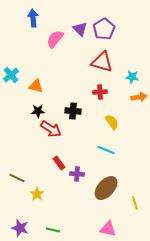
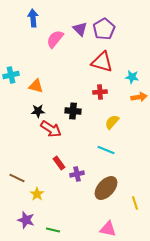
cyan cross: rotated 28 degrees clockwise
yellow semicircle: rotated 105 degrees counterclockwise
purple cross: rotated 16 degrees counterclockwise
purple star: moved 6 px right, 8 px up
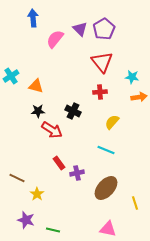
red triangle: rotated 35 degrees clockwise
cyan cross: moved 1 px down; rotated 21 degrees counterclockwise
black cross: rotated 21 degrees clockwise
red arrow: moved 1 px right, 1 px down
purple cross: moved 1 px up
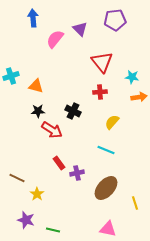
purple pentagon: moved 11 px right, 9 px up; rotated 25 degrees clockwise
cyan cross: rotated 14 degrees clockwise
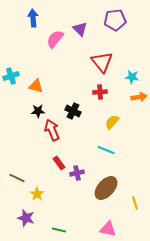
red arrow: rotated 145 degrees counterclockwise
purple star: moved 2 px up
green line: moved 6 px right
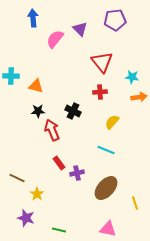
cyan cross: rotated 21 degrees clockwise
